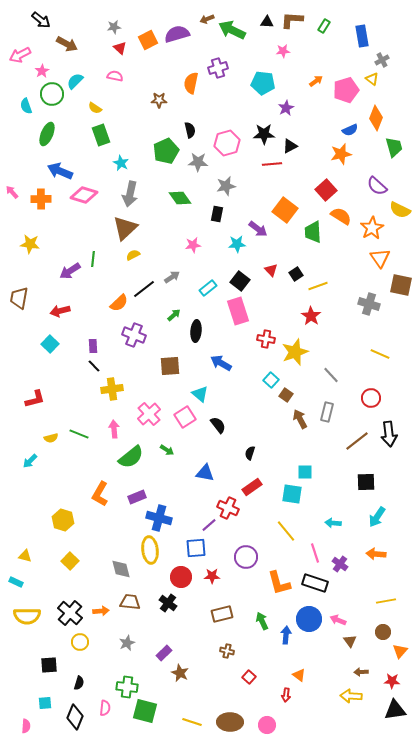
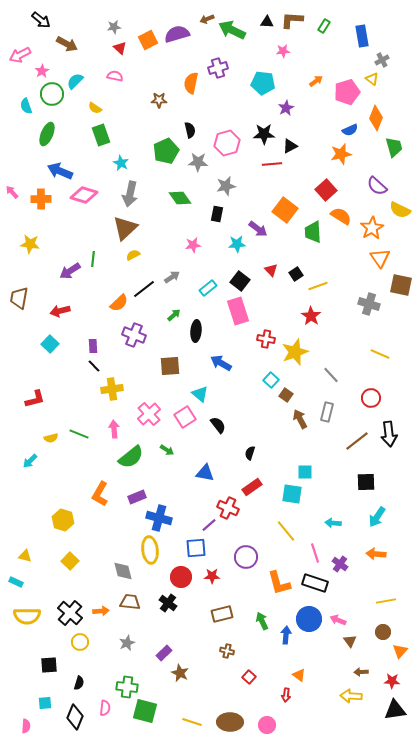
pink pentagon at (346, 90): moved 1 px right, 2 px down
gray diamond at (121, 569): moved 2 px right, 2 px down
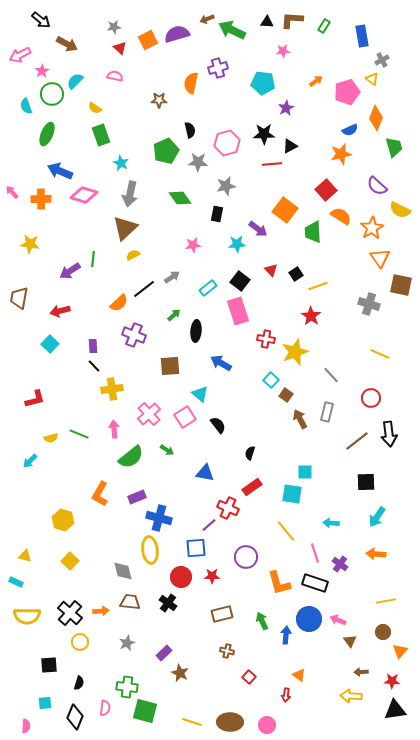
cyan arrow at (333, 523): moved 2 px left
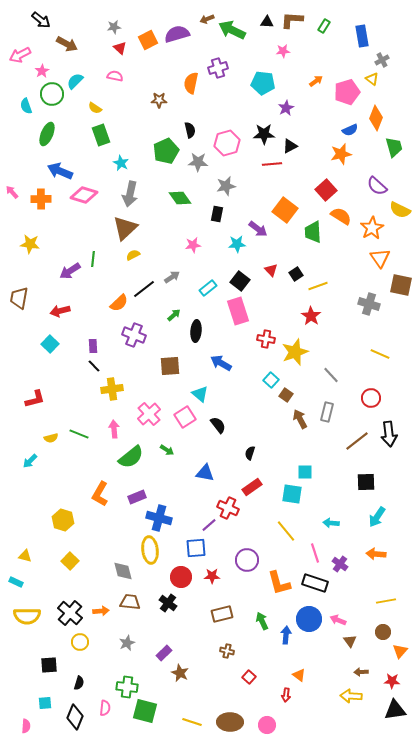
purple circle at (246, 557): moved 1 px right, 3 px down
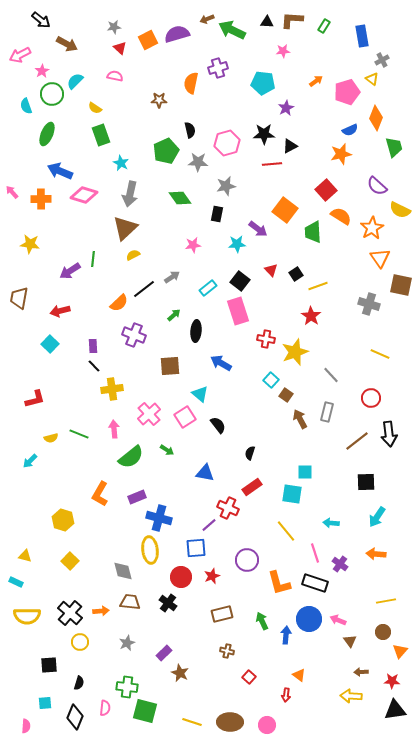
red star at (212, 576): rotated 21 degrees counterclockwise
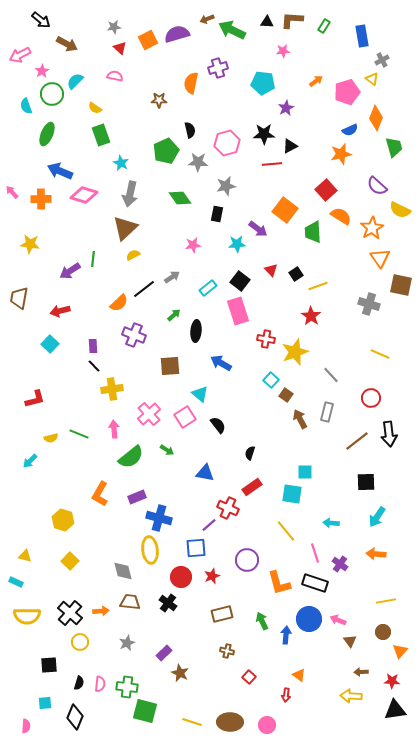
pink semicircle at (105, 708): moved 5 px left, 24 px up
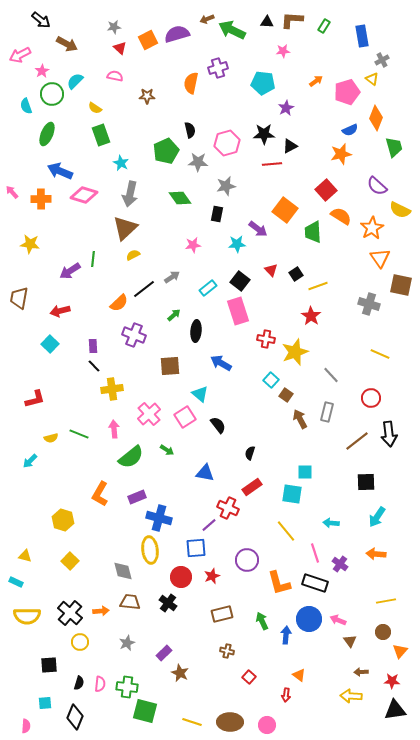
brown star at (159, 100): moved 12 px left, 4 px up
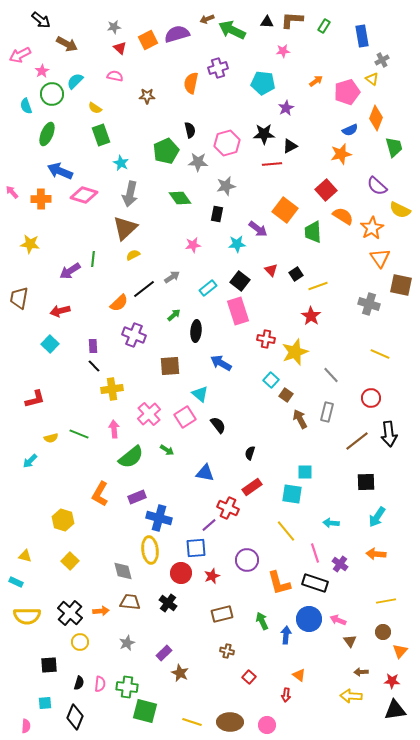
orange semicircle at (341, 216): moved 2 px right
red circle at (181, 577): moved 4 px up
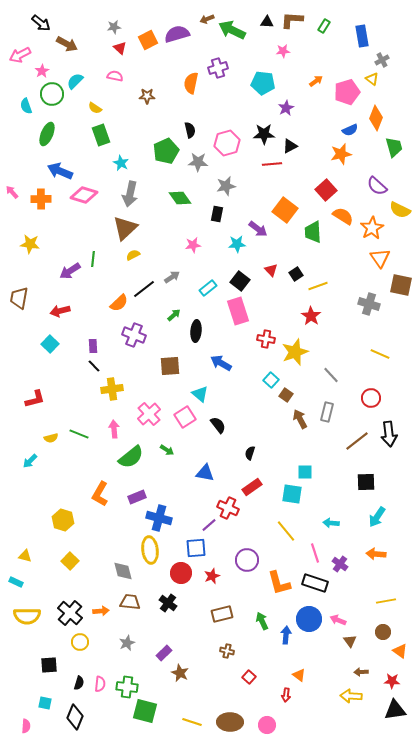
black arrow at (41, 20): moved 3 px down
orange triangle at (400, 651): rotated 35 degrees counterclockwise
cyan square at (45, 703): rotated 16 degrees clockwise
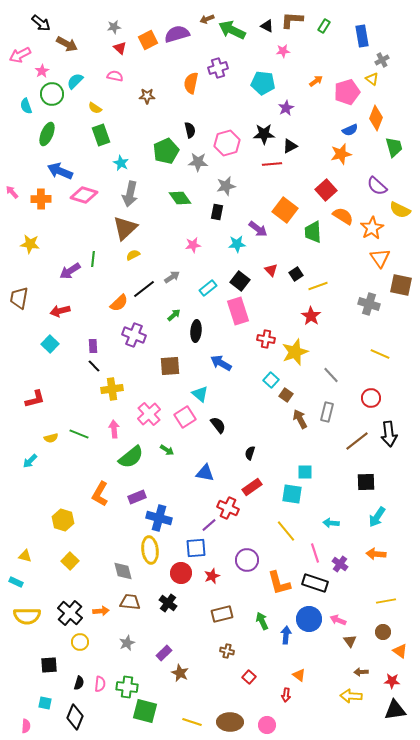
black triangle at (267, 22): moved 4 px down; rotated 24 degrees clockwise
black rectangle at (217, 214): moved 2 px up
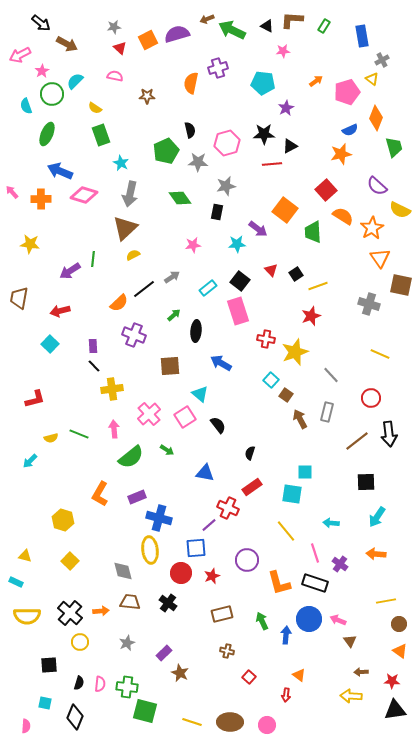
red star at (311, 316): rotated 18 degrees clockwise
brown circle at (383, 632): moved 16 px right, 8 px up
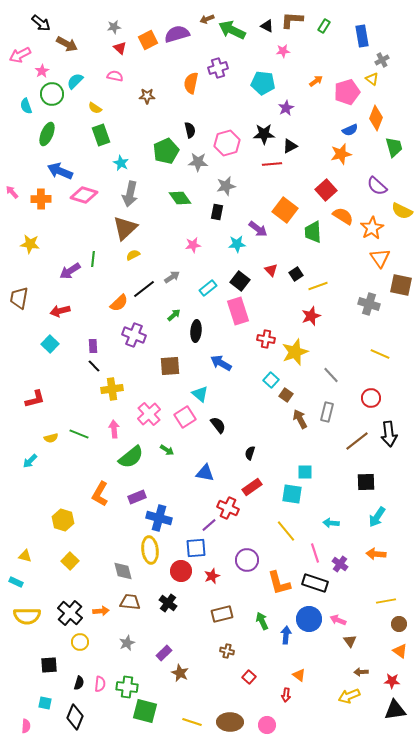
yellow semicircle at (400, 210): moved 2 px right, 1 px down
red circle at (181, 573): moved 2 px up
yellow arrow at (351, 696): moved 2 px left; rotated 25 degrees counterclockwise
